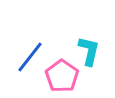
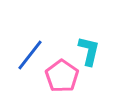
blue line: moved 2 px up
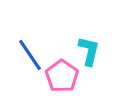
blue line: rotated 72 degrees counterclockwise
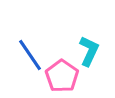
cyan L-shape: rotated 12 degrees clockwise
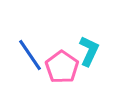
pink pentagon: moved 9 px up
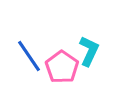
blue line: moved 1 px left, 1 px down
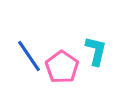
cyan L-shape: moved 7 px right; rotated 12 degrees counterclockwise
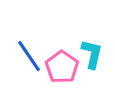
cyan L-shape: moved 4 px left, 3 px down
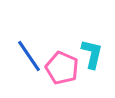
pink pentagon: moved 1 px down; rotated 12 degrees counterclockwise
